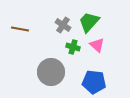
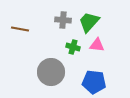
gray cross: moved 5 px up; rotated 28 degrees counterclockwise
pink triangle: rotated 35 degrees counterclockwise
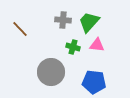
brown line: rotated 36 degrees clockwise
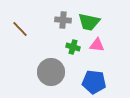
green trapezoid: rotated 120 degrees counterclockwise
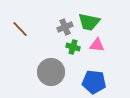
gray cross: moved 2 px right, 7 px down; rotated 28 degrees counterclockwise
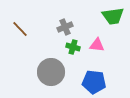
green trapezoid: moved 24 px right, 6 px up; rotated 20 degrees counterclockwise
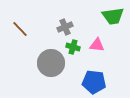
gray circle: moved 9 px up
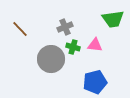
green trapezoid: moved 3 px down
pink triangle: moved 2 px left
gray circle: moved 4 px up
blue pentagon: moved 1 px right; rotated 20 degrees counterclockwise
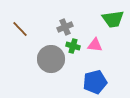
green cross: moved 1 px up
